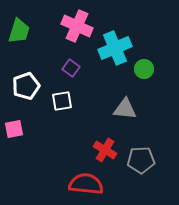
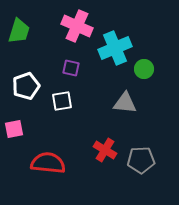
purple square: rotated 24 degrees counterclockwise
gray triangle: moved 6 px up
red semicircle: moved 38 px left, 21 px up
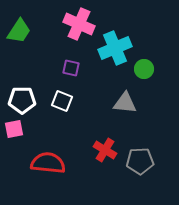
pink cross: moved 2 px right, 2 px up
green trapezoid: rotated 16 degrees clockwise
white pentagon: moved 4 px left, 14 px down; rotated 20 degrees clockwise
white square: rotated 30 degrees clockwise
gray pentagon: moved 1 px left, 1 px down
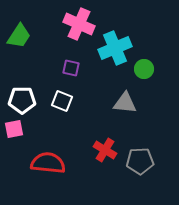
green trapezoid: moved 5 px down
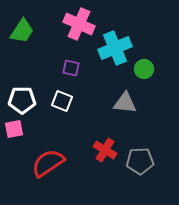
green trapezoid: moved 3 px right, 5 px up
red semicircle: rotated 40 degrees counterclockwise
